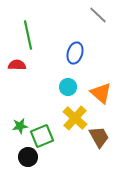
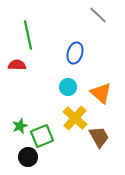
green star: rotated 14 degrees counterclockwise
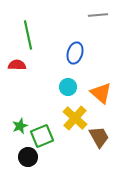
gray line: rotated 48 degrees counterclockwise
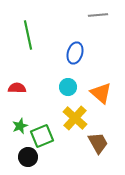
red semicircle: moved 23 px down
brown trapezoid: moved 1 px left, 6 px down
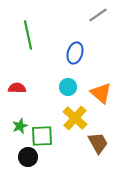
gray line: rotated 30 degrees counterclockwise
green square: rotated 20 degrees clockwise
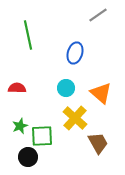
cyan circle: moved 2 px left, 1 px down
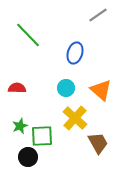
green line: rotated 32 degrees counterclockwise
orange triangle: moved 3 px up
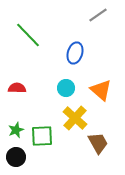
green star: moved 4 px left, 4 px down
black circle: moved 12 px left
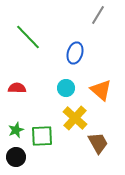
gray line: rotated 24 degrees counterclockwise
green line: moved 2 px down
